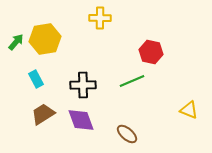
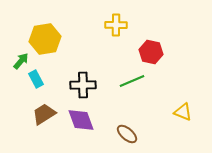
yellow cross: moved 16 px right, 7 px down
green arrow: moved 5 px right, 19 px down
yellow triangle: moved 6 px left, 2 px down
brown trapezoid: moved 1 px right
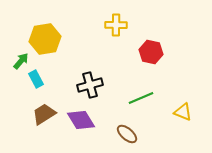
green line: moved 9 px right, 17 px down
black cross: moved 7 px right; rotated 15 degrees counterclockwise
purple diamond: rotated 12 degrees counterclockwise
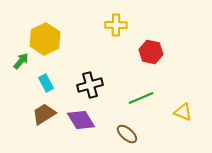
yellow hexagon: rotated 16 degrees counterclockwise
cyan rectangle: moved 10 px right, 4 px down
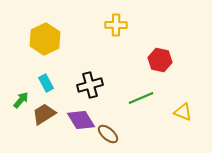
red hexagon: moved 9 px right, 8 px down
green arrow: moved 39 px down
brown ellipse: moved 19 px left
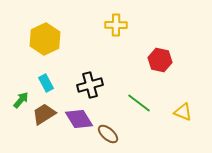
green line: moved 2 px left, 5 px down; rotated 60 degrees clockwise
purple diamond: moved 2 px left, 1 px up
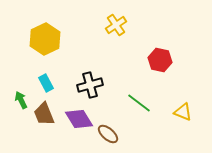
yellow cross: rotated 35 degrees counterclockwise
green arrow: rotated 66 degrees counterclockwise
brown trapezoid: rotated 80 degrees counterclockwise
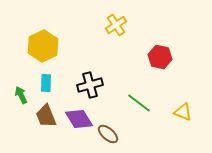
yellow hexagon: moved 2 px left, 7 px down
red hexagon: moved 3 px up
cyan rectangle: rotated 30 degrees clockwise
green arrow: moved 5 px up
brown trapezoid: moved 2 px right, 2 px down
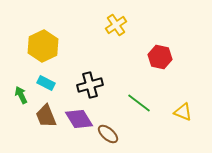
cyan rectangle: rotated 66 degrees counterclockwise
